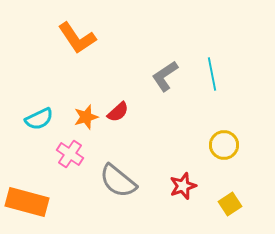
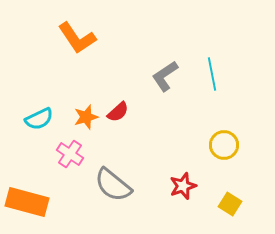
gray semicircle: moved 5 px left, 4 px down
yellow square: rotated 25 degrees counterclockwise
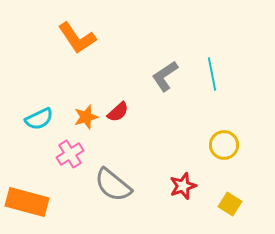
pink cross: rotated 24 degrees clockwise
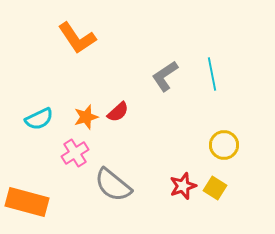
pink cross: moved 5 px right, 1 px up
yellow square: moved 15 px left, 16 px up
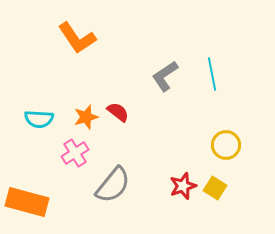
red semicircle: rotated 100 degrees counterclockwise
cyan semicircle: rotated 28 degrees clockwise
yellow circle: moved 2 px right
gray semicircle: rotated 90 degrees counterclockwise
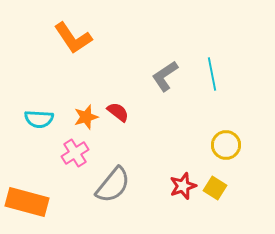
orange L-shape: moved 4 px left
